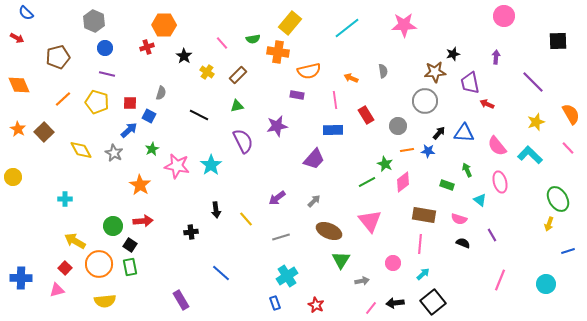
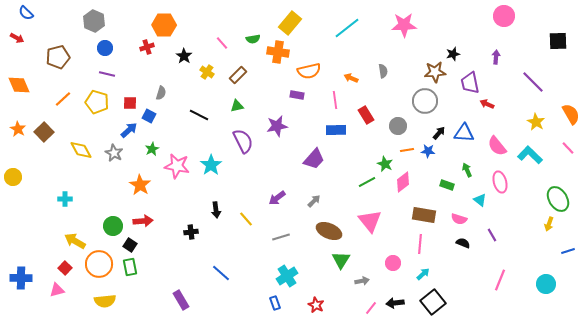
yellow star at (536, 122): rotated 24 degrees counterclockwise
blue rectangle at (333, 130): moved 3 px right
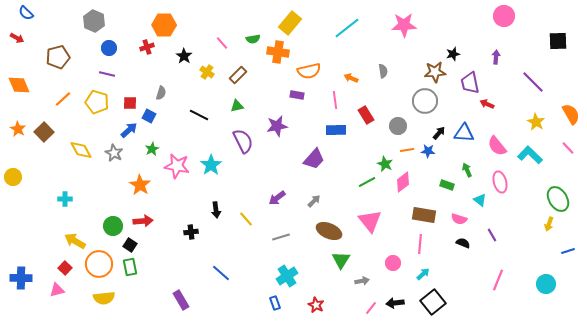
blue circle at (105, 48): moved 4 px right
pink line at (500, 280): moved 2 px left
yellow semicircle at (105, 301): moved 1 px left, 3 px up
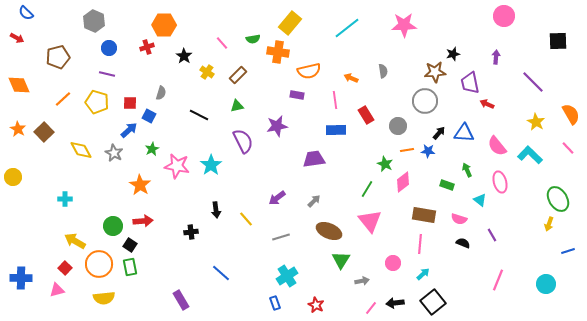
purple trapezoid at (314, 159): rotated 140 degrees counterclockwise
green line at (367, 182): moved 7 px down; rotated 30 degrees counterclockwise
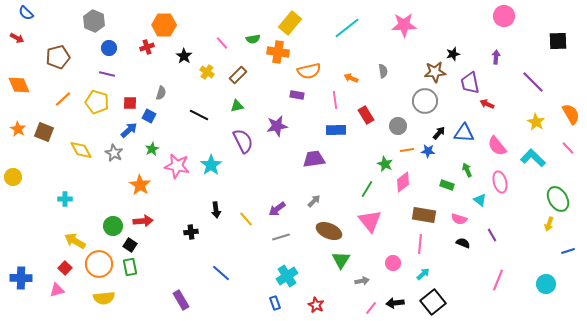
brown square at (44, 132): rotated 24 degrees counterclockwise
cyan L-shape at (530, 155): moved 3 px right, 3 px down
purple arrow at (277, 198): moved 11 px down
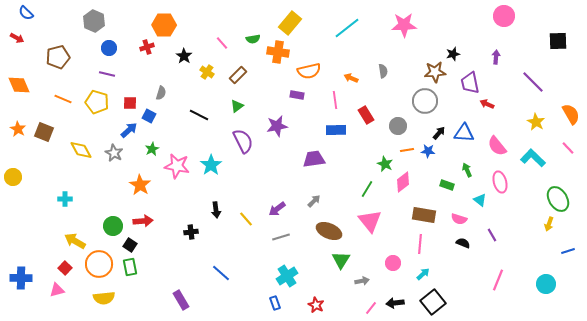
orange line at (63, 99): rotated 66 degrees clockwise
green triangle at (237, 106): rotated 24 degrees counterclockwise
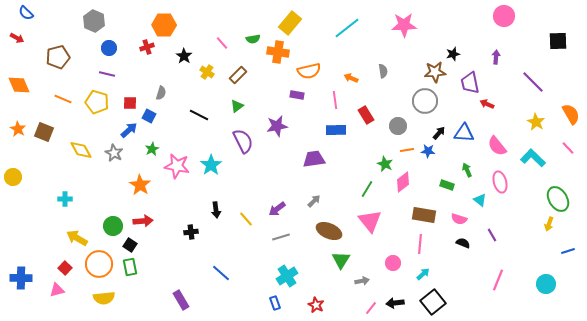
yellow arrow at (75, 241): moved 2 px right, 3 px up
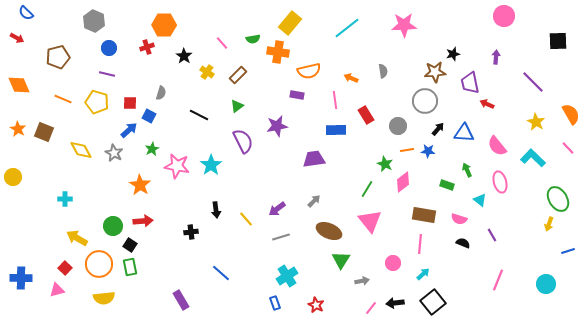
black arrow at (439, 133): moved 1 px left, 4 px up
